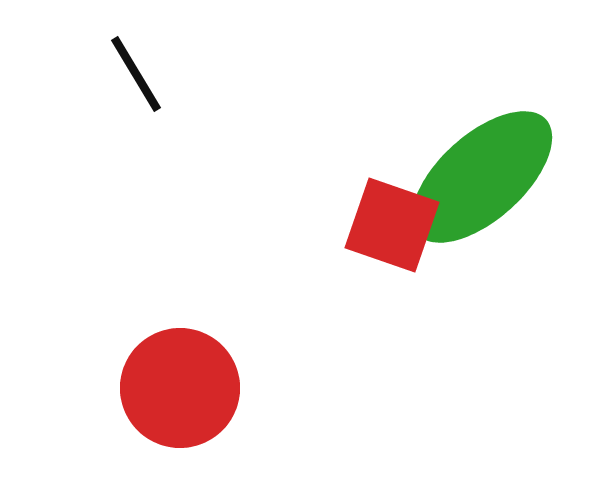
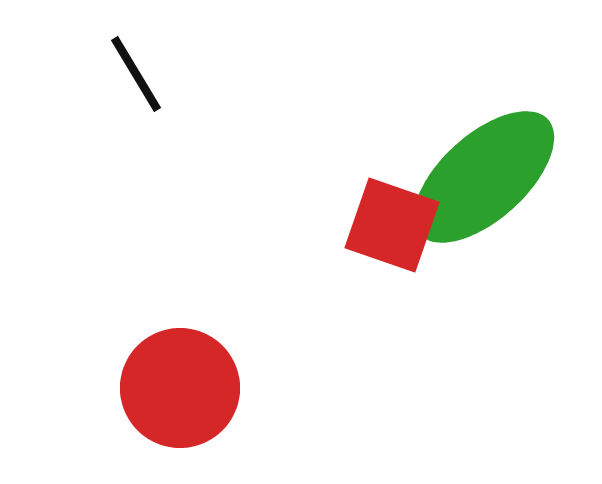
green ellipse: moved 2 px right
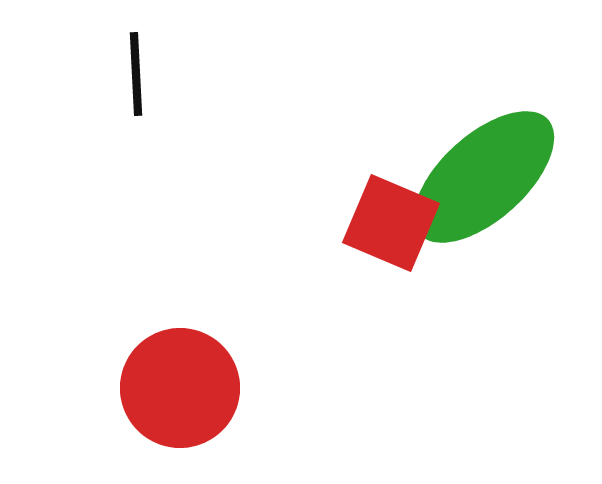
black line: rotated 28 degrees clockwise
red square: moved 1 px left, 2 px up; rotated 4 degrees clockwise
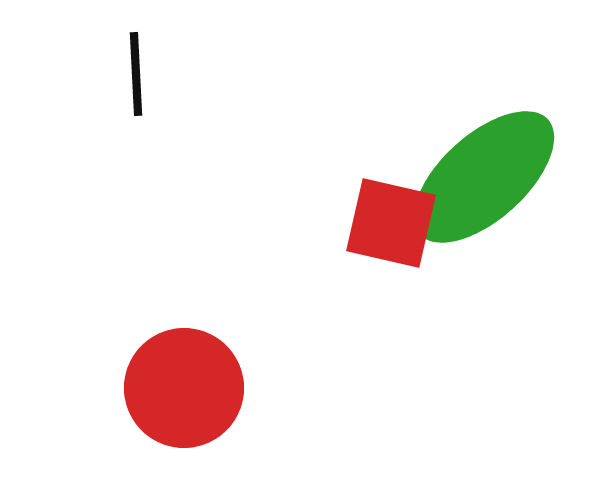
red square: rotated 10 degrees counterclockwise
red circle: moved 4 px right
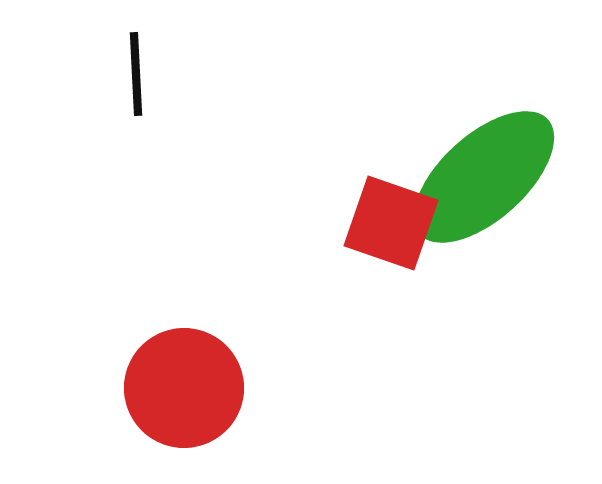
red square: rotated 6 degrees clockwise
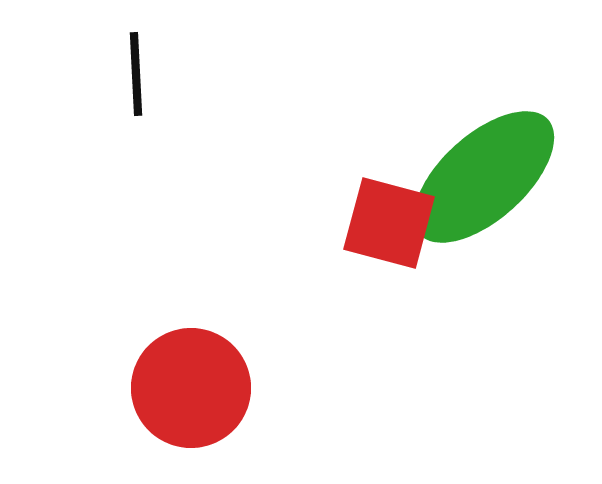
red square: moved 2 px left; rotated 4 degrees counterclockwise
red circle: moved 7 px right
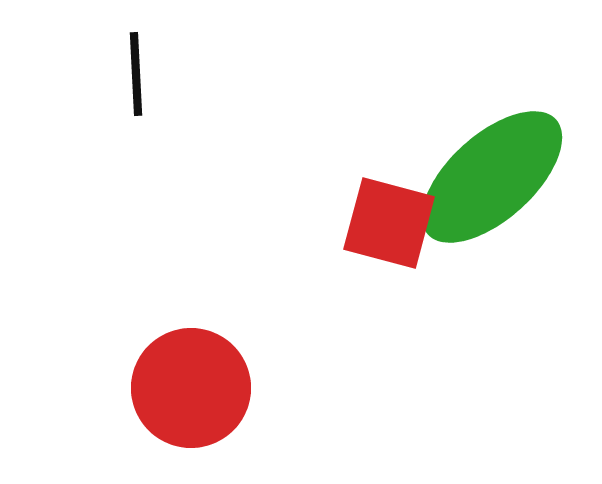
green ellipse: moved 8 px right
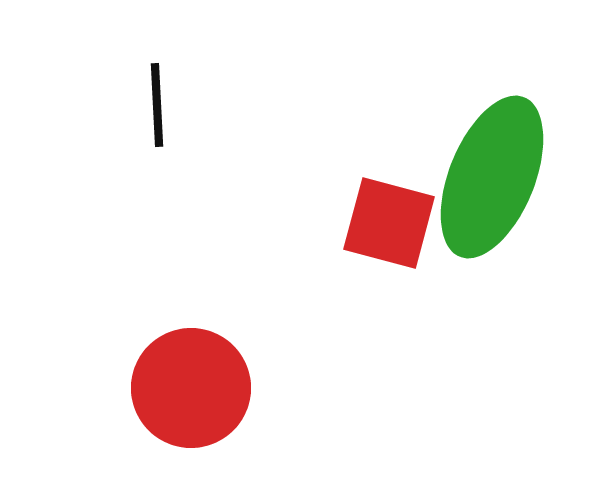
black line: moved 21 px right, 31 px down
green ellipse: rotated 26 degrees counterclockwise
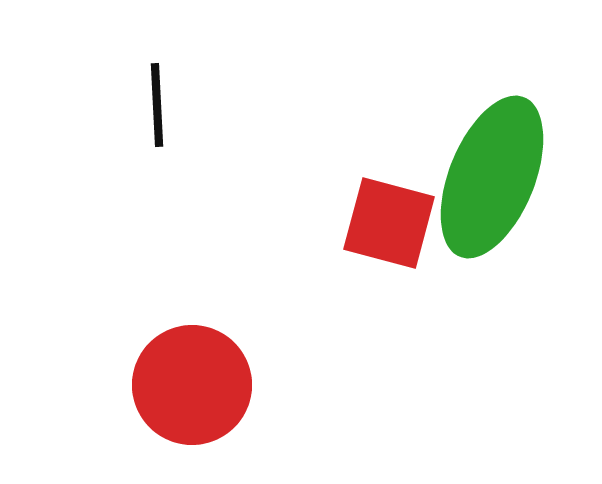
red circle: moved 1 px right, 3 px up
